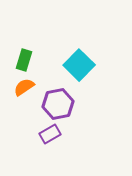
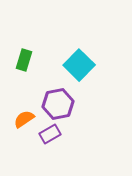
orange semicircle: moved 32 px down
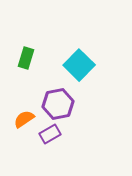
green rectangle: moved 2 px right, 2 px up
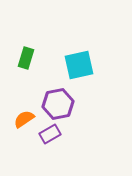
cyan square: rotated 32 degrees clockwise
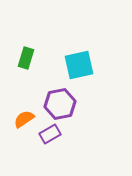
purple hexagon: moved 2 px right
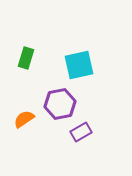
purple rectangle: moved 31 px right, 2 px up
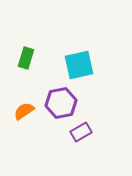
purple hexagon: moved 1 px right, 1 px up
orange semicircle: moved 8 px up
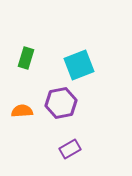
cyan square: rotated 8 degrees counterclockwise
orange semicircle: moved 2 px left; rotated 30 degrees clockwise
purple rectangle: moved 11 px left, 17 px down
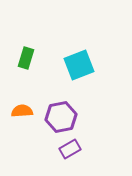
purple hexagon: moved 14 px down
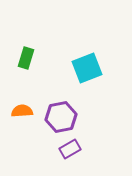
cyan square: moved 8 px right, 3 px down
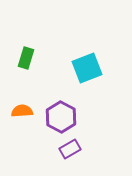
purple hexagon: rotated 20 degrees counterclockwise
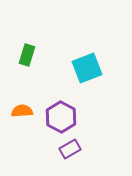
green rectangle: moved 1 px right, 3 px up
